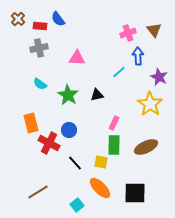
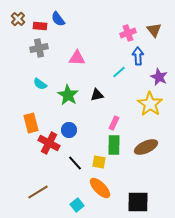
yellow square: moved 2 px left
black square: moved 3 px right, 9 px down
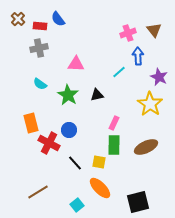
pink triangle: moved 1 px left, 6 px down
black square: rotated 15 degrees counterclockwise
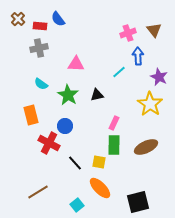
cyan semicircle: moved 1 px right
orange rectangle: moved 8 px up
blue circle: moved 4 px left, 4 px up
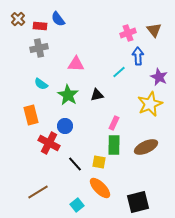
yellow star: rotated 15 degrees clockwise
black line: moved 1 px down
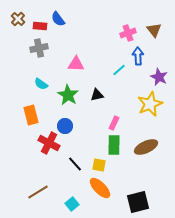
cyan line: moved 2 px up
yellow square: moved 3 px down
cyan square: moved 5 px left, 1 px up
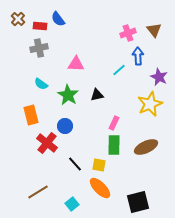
red cross: moved 2 px left; rotated 10 degrees clockwise
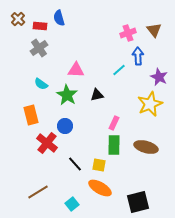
blue semicircle: moved 1 px right, 1 px up; rotated 21 degrees clockwise
gray cross: rotated 24 degrees counterclockwise
pink triangle: moved 6 px down
green star: moved 1 px left
brown ellipse: rotated 40 degrees clockwise
orange ellipse: rotated 15 degrees counterclockwise
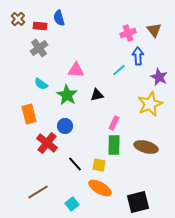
orange rectangle: moved 2 px left, 1 px up
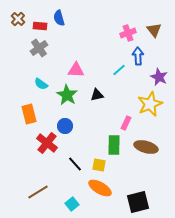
pink rectangle: moved 12 px right
